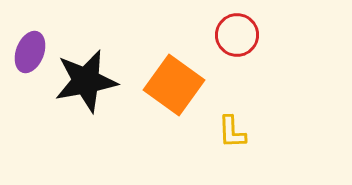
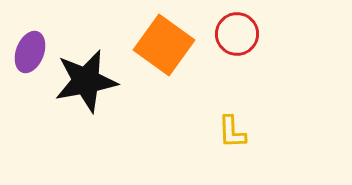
red circle: moved 1 px up
orange square: moved 10 px left, 40 px up
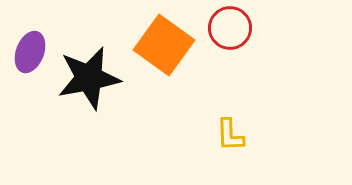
red circle: moved 7 px left, 6 px up
black star: moved 3 px right, 3 px up
yellow L-shape: moved 2 px left, 3 px down
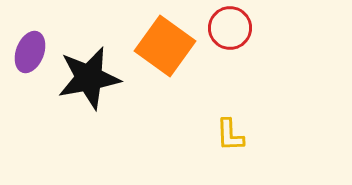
orange square: moved 1 px right, 1 px down
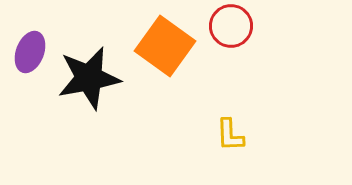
red circle: moved 1 px right, 2 px up
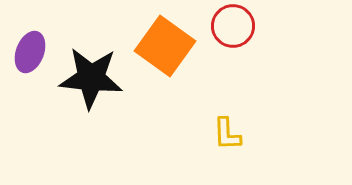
red circle: moved 2 px right
black star: moved 2 px right; rotated 16 degrees clockwise
yellow L-shape: moved 3 px left, 1 px up
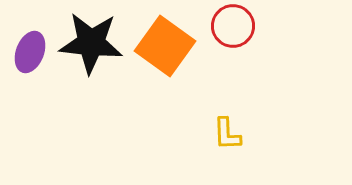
black star: moved 35 px up
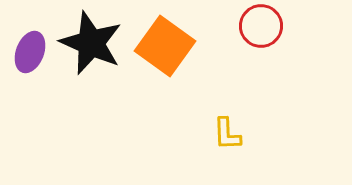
red circle: moved 28 px right
black star: rotated 18 degrees clockwise
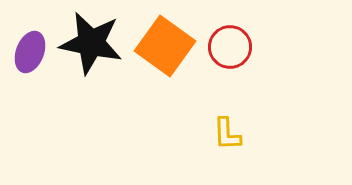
red circle: moved 31 px left, 21 px down
black star: rotated 12 degrees counterclockwise
